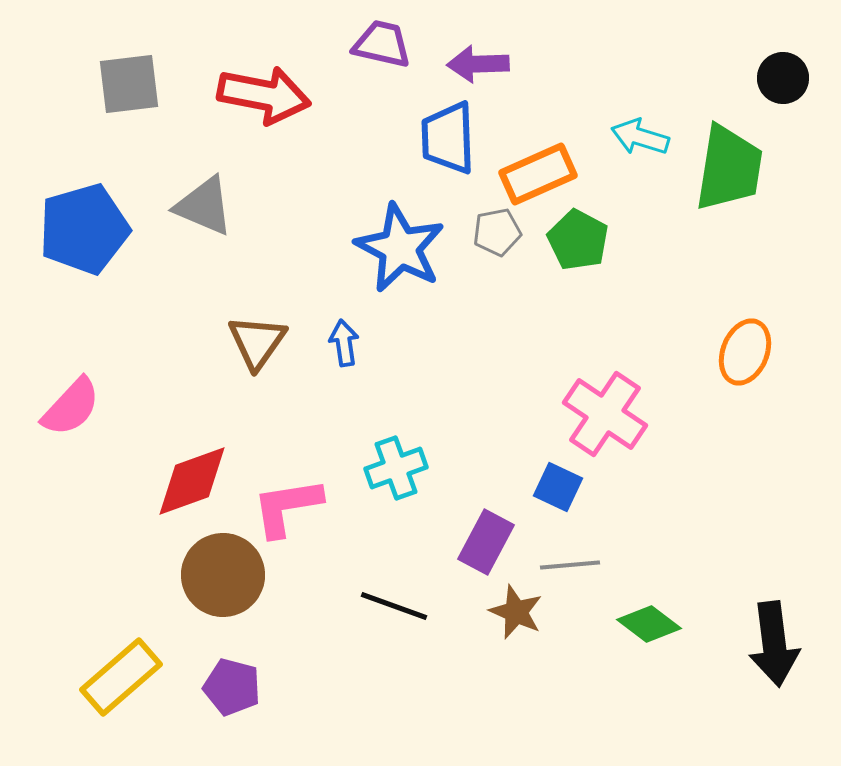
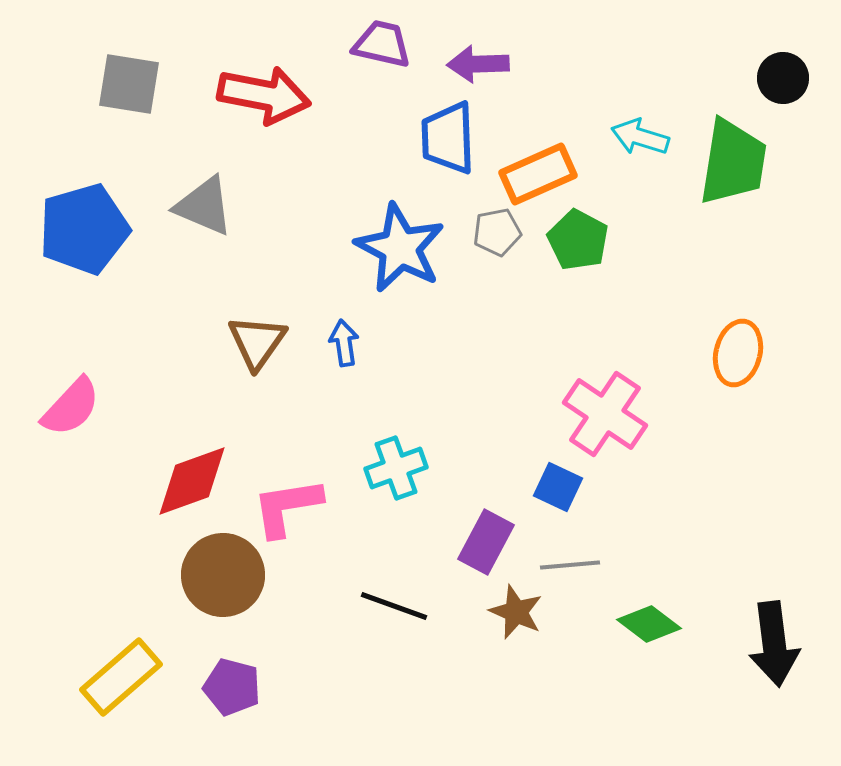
gray square: rotated 16 degrees clockwise
green trapezoid: moved 4 px right, 6 px up
orange ellipse: moved 7 px left, 1 px down; rotated 8 degrees counterclockwise
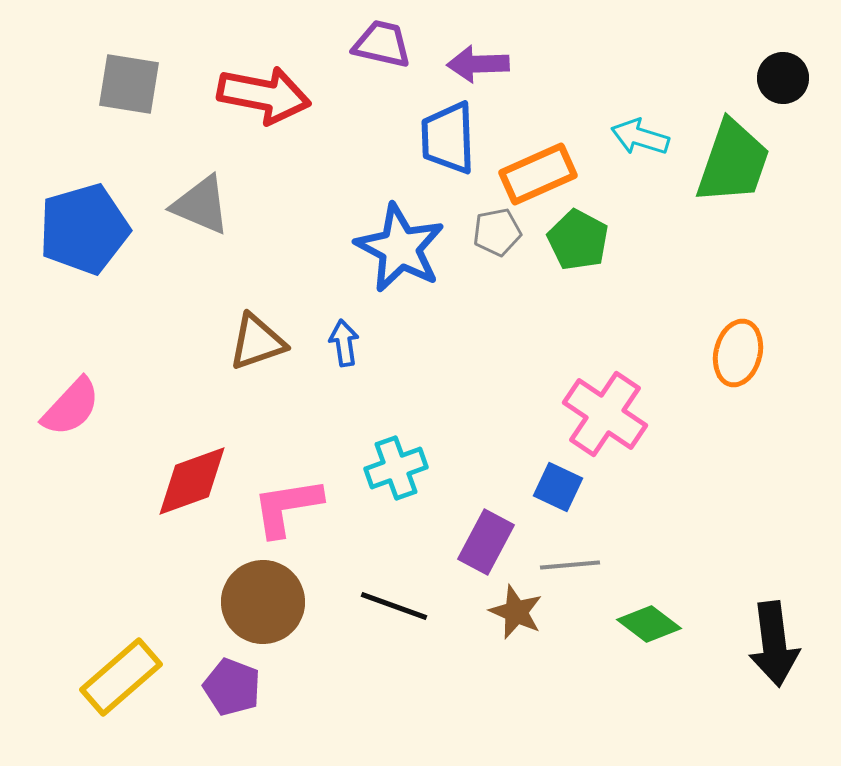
green trapezoid: rotated 10 degrees clockwise
gray triangle: moved 3 px left, 1 px up
brown triangle: rotated 36 degrees clockwise
brown circle: moved 40 px right, 27 px down
purple pentagon: rotated 6 degrees clockwise
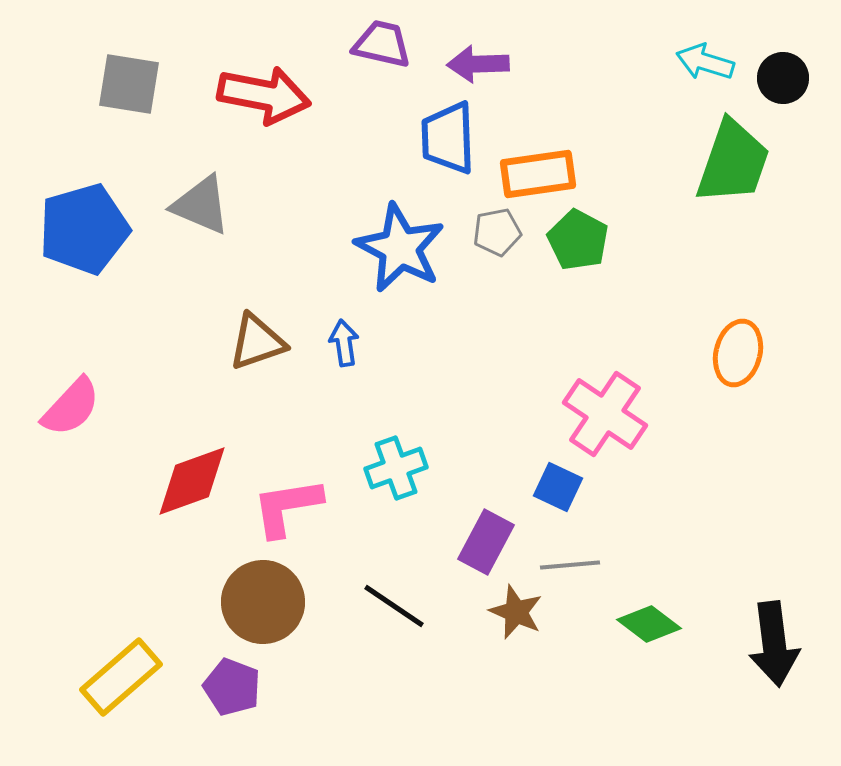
cyan arrow: moved 65 px right, 75 px up
orange rectangle: rotated 16 degrees clockwise
black line: rotated 14 degrees clockwise
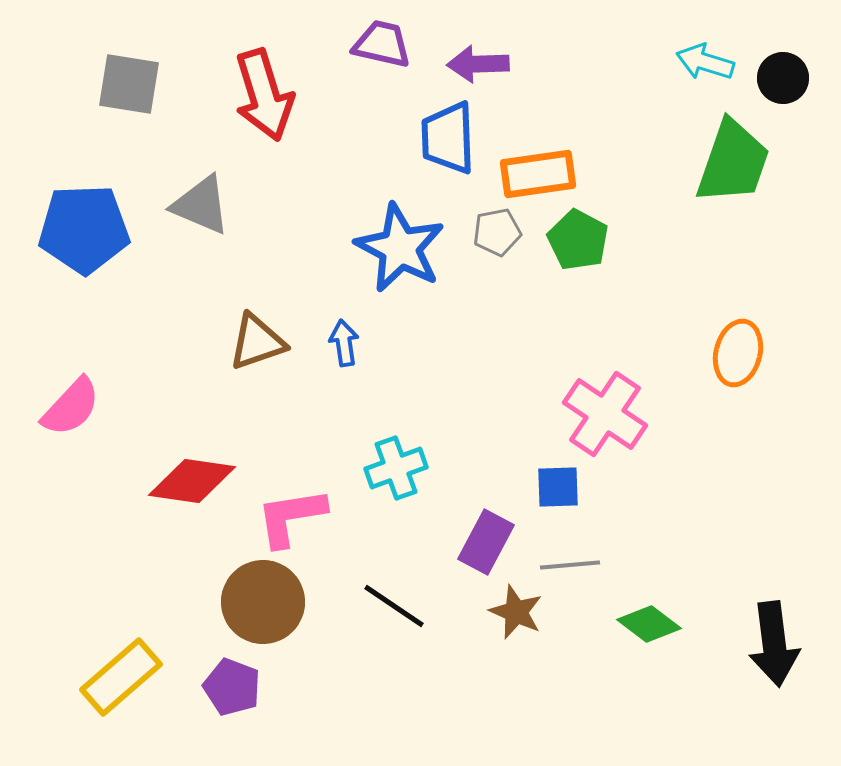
red arrow: rotated 62 degrees clockwise
blue pentagon: rotated 14 degrees clockwise
red diamond: rotated 28 degrees clockwise
blue square: rotated 27 degrees counterclockwise
pink L-shape: moved 4 px right, 10 px down
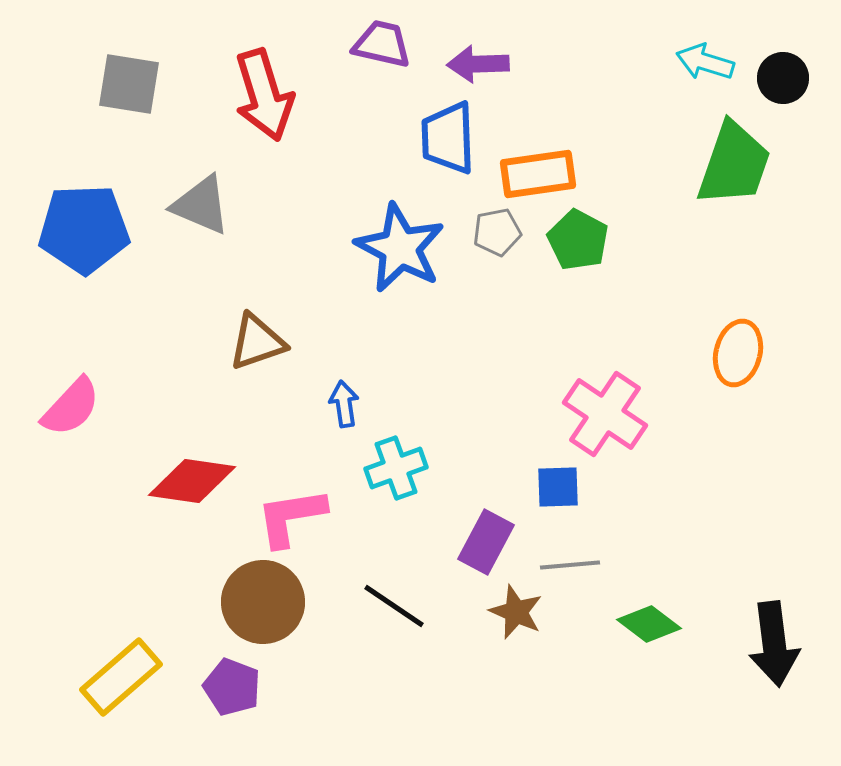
green trapezoid: moved 1 px right, 2 px down
blue arrow: moved 61 px down
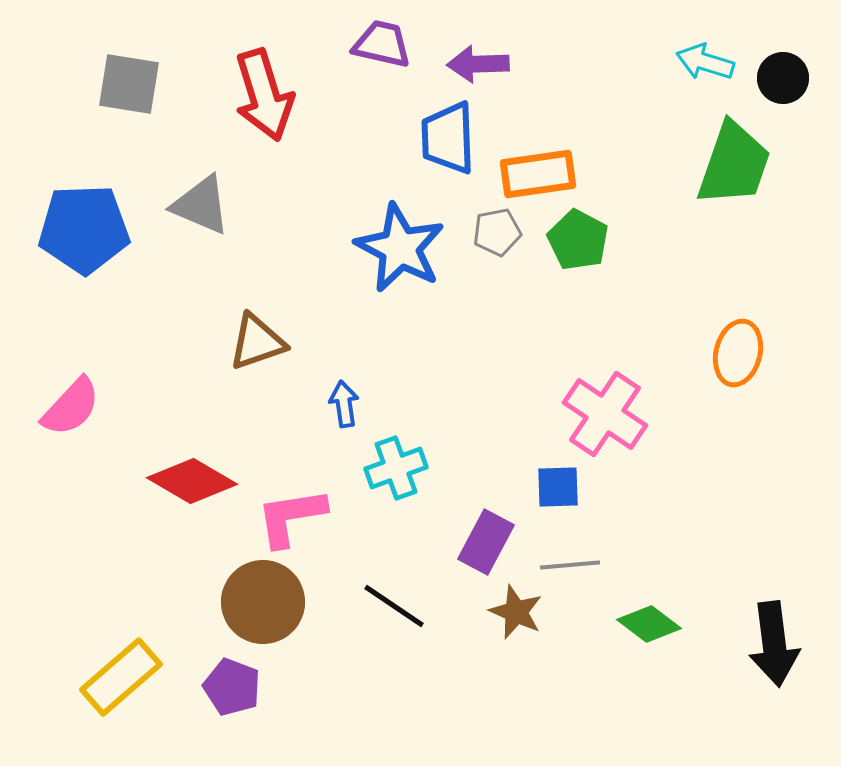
red diamond: rotated 22 degrees clockwise
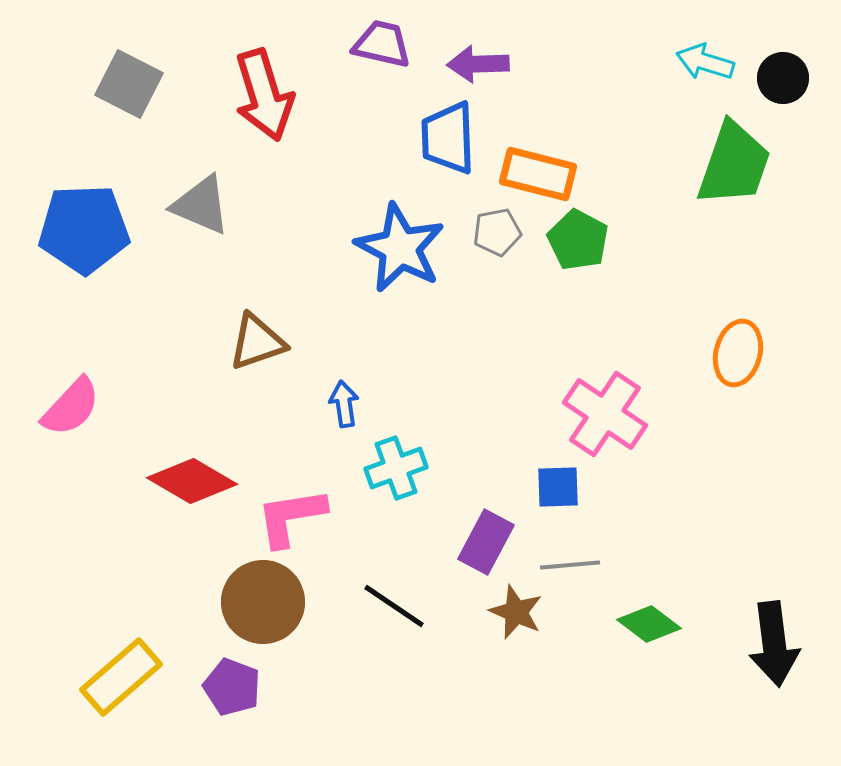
gray square: rotated 18 degrees clockwise
orange rectangle: rotated 22 degrees clockwise
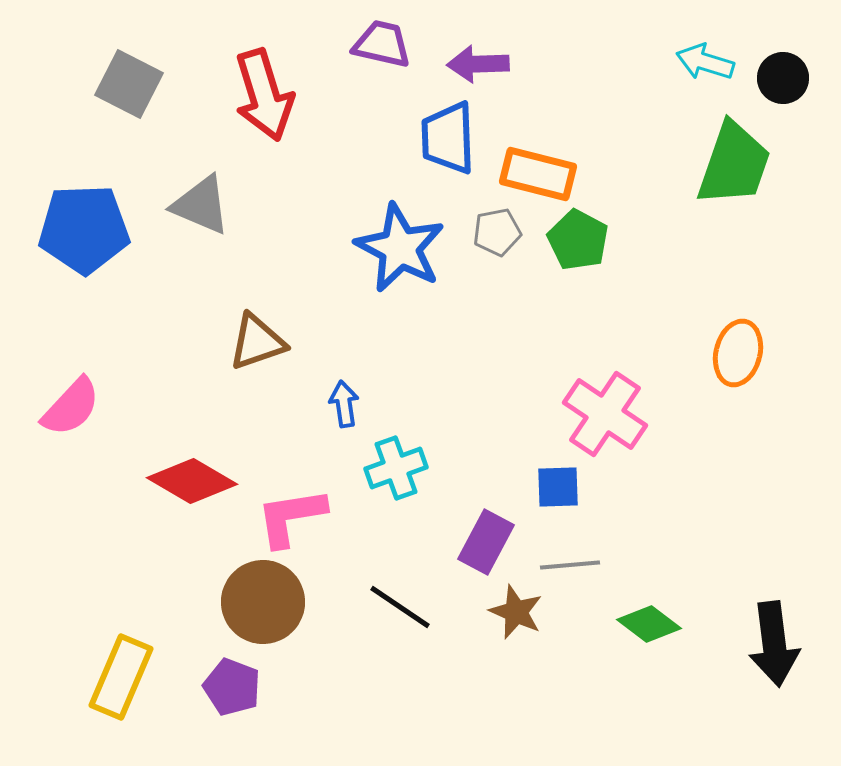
black line: moved 6 px right, 1 px down
yellow rectangle: rotated 26 degrees counterclockwise
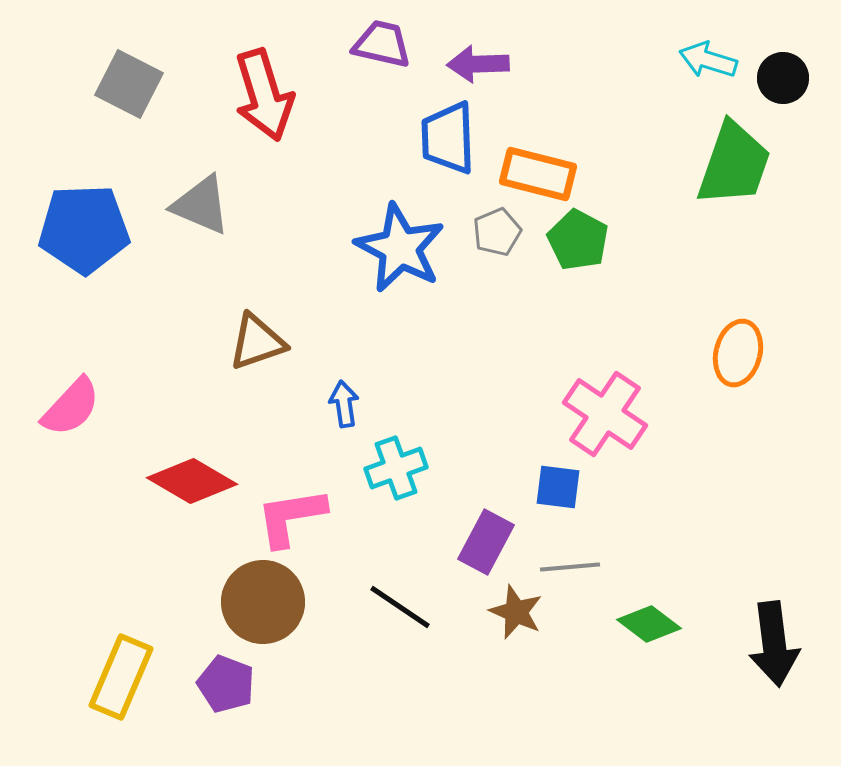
cyan arrow: moved 3 px right, 2 px up
gray pentagon: rotated 12 degrees counterclockwise
blue square: rotated 9 degrees clockwise
gray line: moved 2 px down
purple pentagon: moved 6 px left, 3 px up
